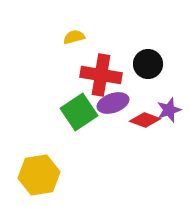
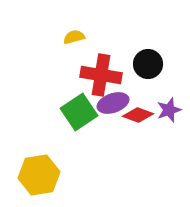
red diamond: moved 7 px left, 5 px up
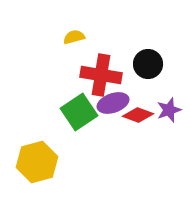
yellow hexagon: moved 2 px left, 13 px up; rotated 6 degrees counterclockwise
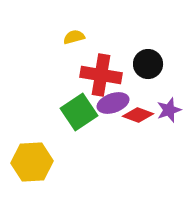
yellow hexagon: moved 5 px left; rotated 12 degrees clockwise
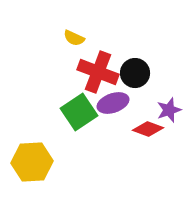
yellow semicircle: moved 1 px down; rotated 140 degrees counterclockwise
black circle: moved 13 px left, 9 px down
red cross: moved 3 px left, 3 px up; rotated 12 degrees clockwise
red diamond: moved 10 px right, 14 px down
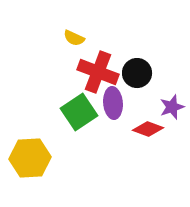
black circle: moved 2 px right
purple ellipse: rotated 76 degrees counterclockwise
purple star: moved 3 px right, 3 px up
yellow hexagon: moved 2 px left, 4 px up
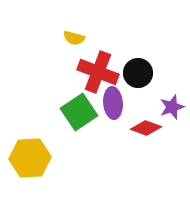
yellow semicircle: rotated 10 degrees counterclockwise
black circle: moved 1 px right
red diamond: moved 2 px left, 1 px up
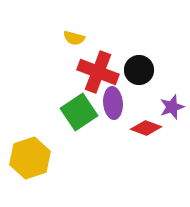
black circle: moved 1 px right, 3 px up
yellow hexagon: rotated 15 degrees counterclockwise
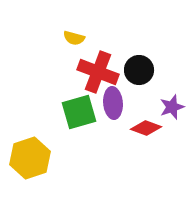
green square: rotated 18 degrees clockwise
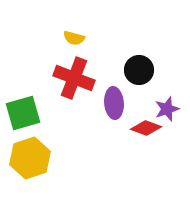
red cross: moved 24 px left, 6 px down
purple ellipse: moved 1 px right
purple star: moved 5 px left, 2 px down
green square: moved 56 px left, 1 px down
